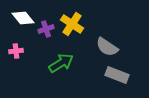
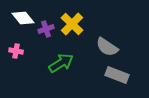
yellow cross: rotated 10 degrees clockwise
pink cross: rotated 16 degrees clockwise
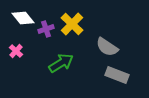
pink cross: rotated 32 degrees clockwise
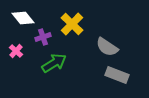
purple cross: moved 3 px left, 8 px down
green arrow: moved 7 px left
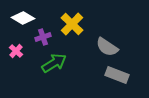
white diamond: rotated 20 degrees counterclockwise
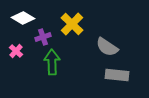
green arrow: moved 2 px left, 1 px up; rotated 60 degrees counterclockwise
gray rectangle: rotated 15 degrees counterclockwise
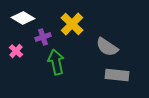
green arrow: moved 4 px right; rotated 10 degrees counterclockwise
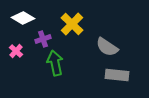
purple cross: moved 2 px down
green arrow: moved 1 px left, 1 px down
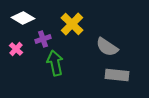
pink cross: moved 2 px up
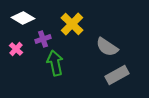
gray rectangle: rotated 35 degrees counterclockwise
